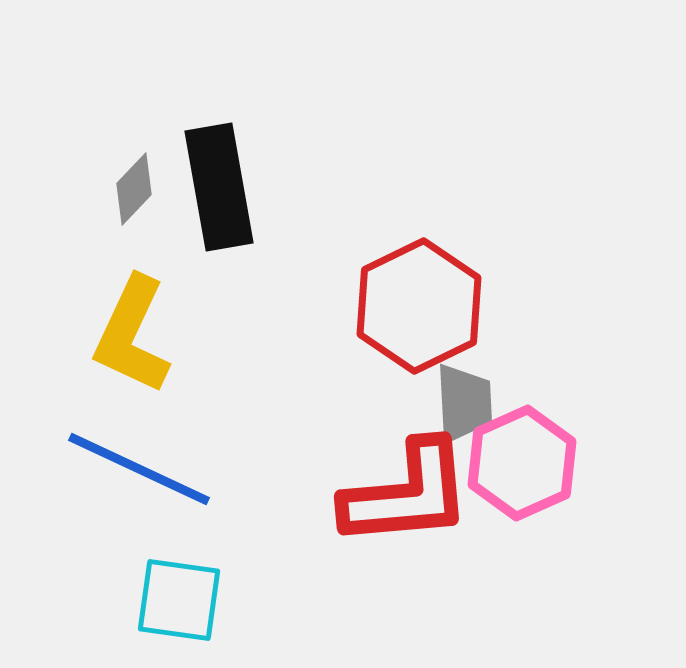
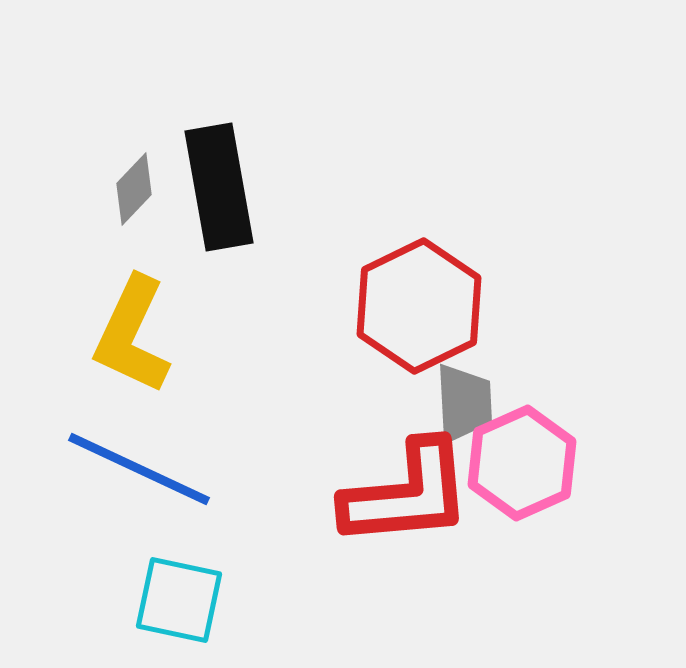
cyan square: rotated 4 degrees clockwise
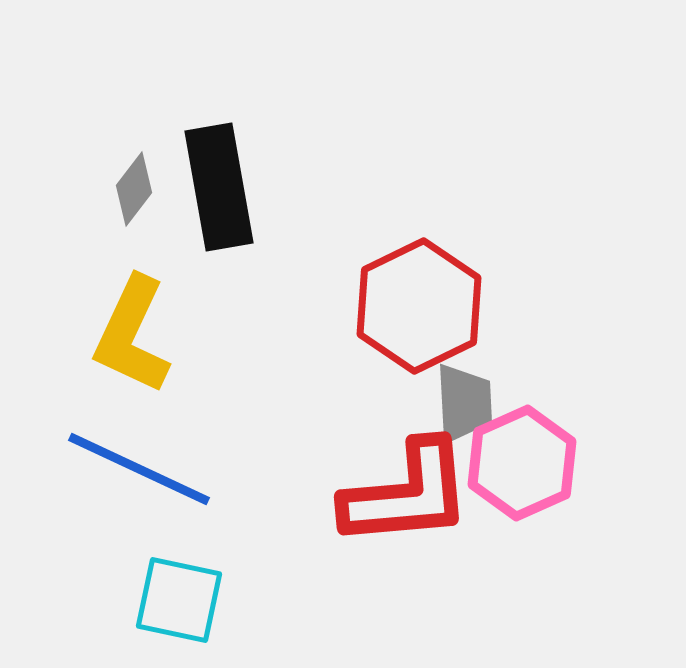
gray diamond: rotated 6 degrees counterclockwise
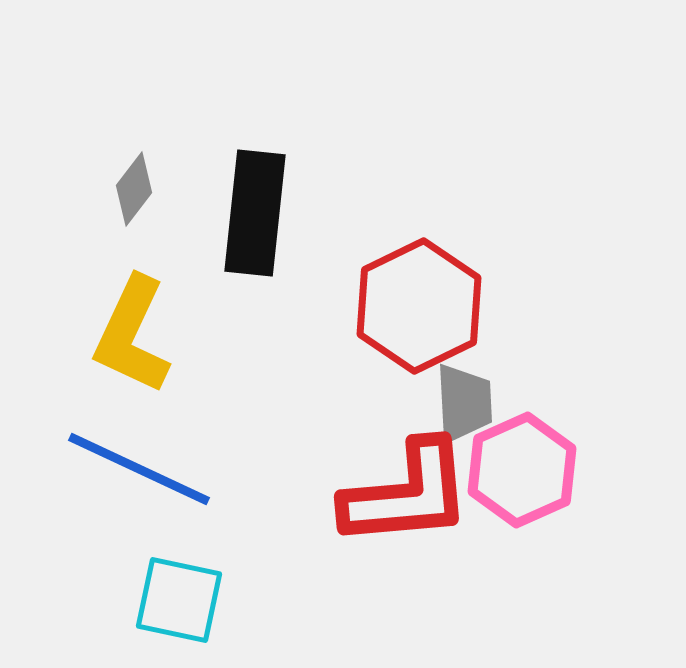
black rectangle: moved 36 px right, 26 px down; rotated 16 degrees clockwise
pink hexagon: moved 7 px down
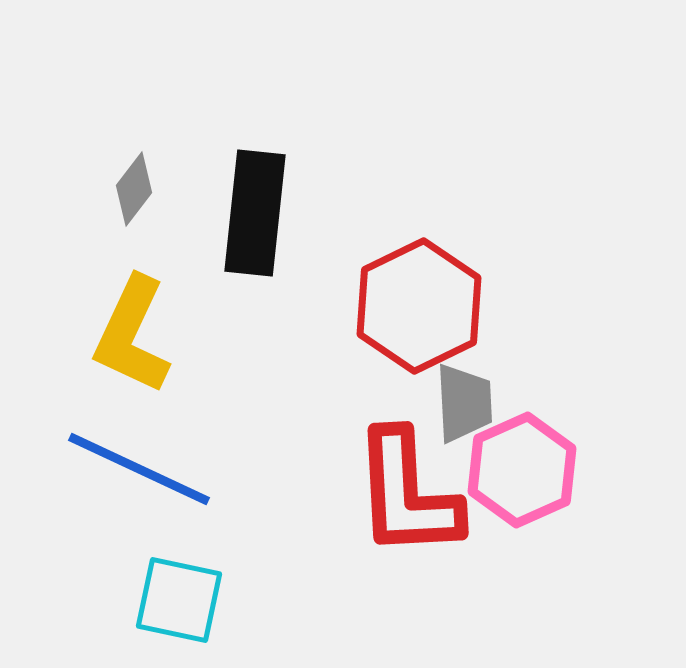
red L-shape: rotated 92 degrees clockwise
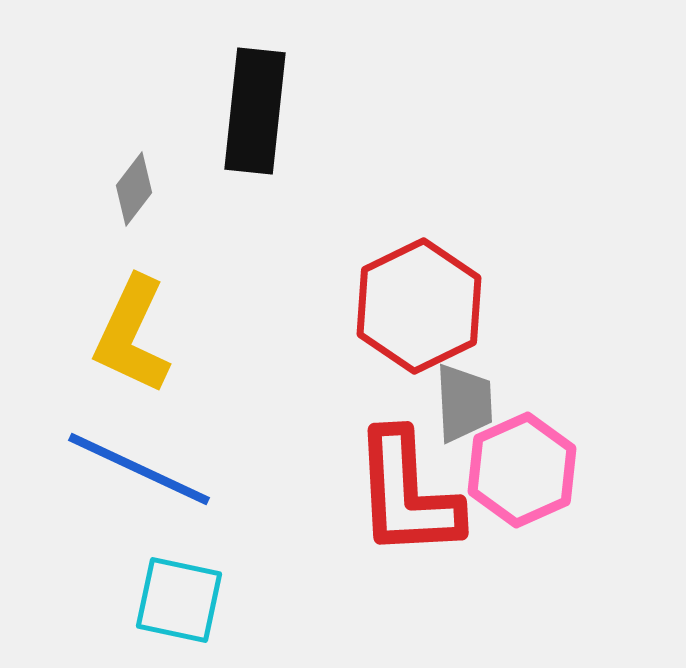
black rectangle: moved 102 px up
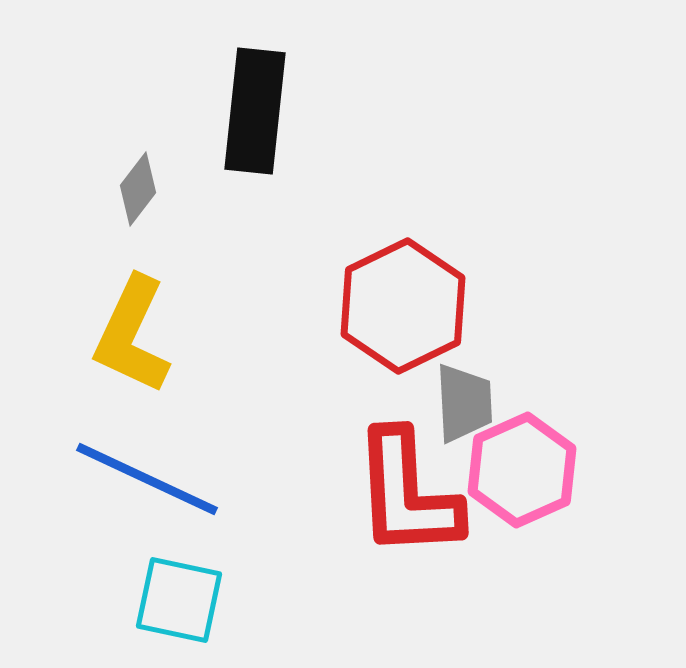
gray diamond: moved 4 px right
red hexagon: moved 16 px left
blue line: moved 8 px right, 10 px down
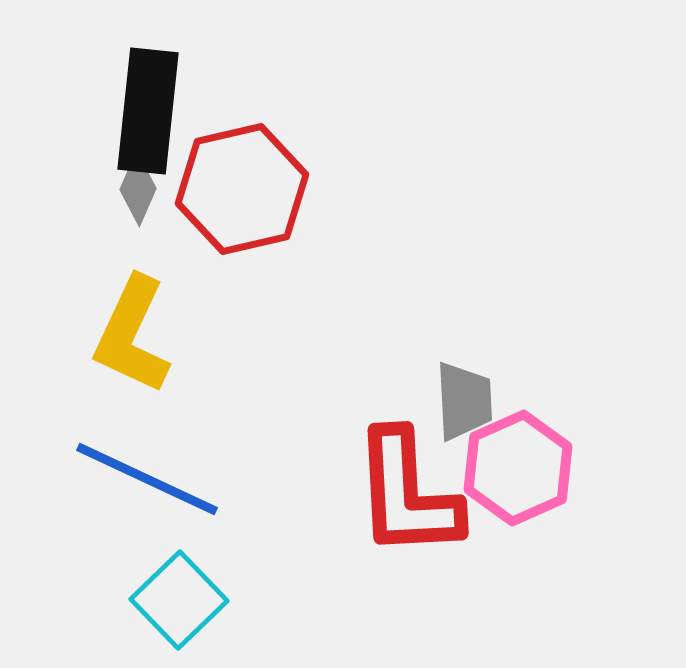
black rectangle: moved 107 px left
gray diamond: rotated 14 degrees counterclockwise
red hexagon: moved 161 px left, 117 px up; rotated 13 degrees clockwise
gray trapezoid: moved 2 px up
pink hexagon: moved 4 px left, 2 px up
cyan square: rotated 34 degrees clockwise
